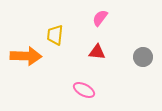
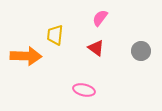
red triangle: moved 1 px left, 4 px up; rotated 30 degrees clockwise
gray circle: moved 2 px left, 6 px up
pink ellipse: rotated 15 degrees counterclockwise
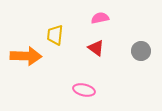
pink semicircle: rotated 42 degrees clockwise
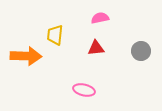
red triangle: rotated 42 degrees counterclockwise
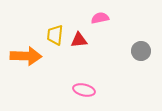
red triangle: moved 17 px left, 8 px up
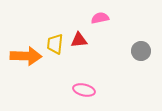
yellow trapezoid: moved 9 px down
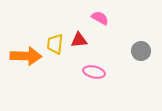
pink semicircle: rotated 42 degrees clockwise
pink ellipse: moved 10 px right, 18 px up
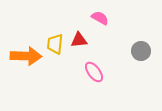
pink ellipse: rotated 40 degrees clockwise
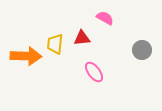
pink semicircle: moved 5 px right
red triangle: moved 3 px right, 2 px up
gray circle: moved 1 px right, 1 px up
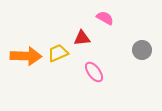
yellow trapezoid: moved 3 px right, 9 px down; rotated 60 degrees clockwise
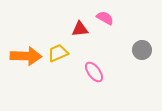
red triangle: moved 2 px left, 9 px up
